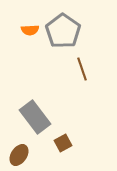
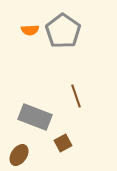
brown line: moved 6 px left, 27 px down
gray rectangle: rotated 32 degrees counterclockwise
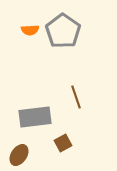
brown line: moved 1 px down
gray rectangle: rotated 28 degrees counterclockwise
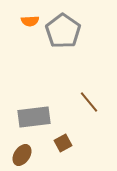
orange semicircle: moved 9 px up
brown line: moved 13 px right, 5 px down; rotated 20 degrees counterclockwise
gray rectangle: moved 1 px left
brown ellipse: moved 3 px right
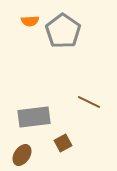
brown line: rotated 25 degrees counterclockwise
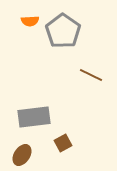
brown line: moved 2 px right, 27 px up
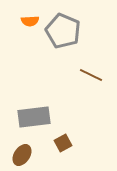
gray pentagon: rotated 12 degrees counterclockwise
